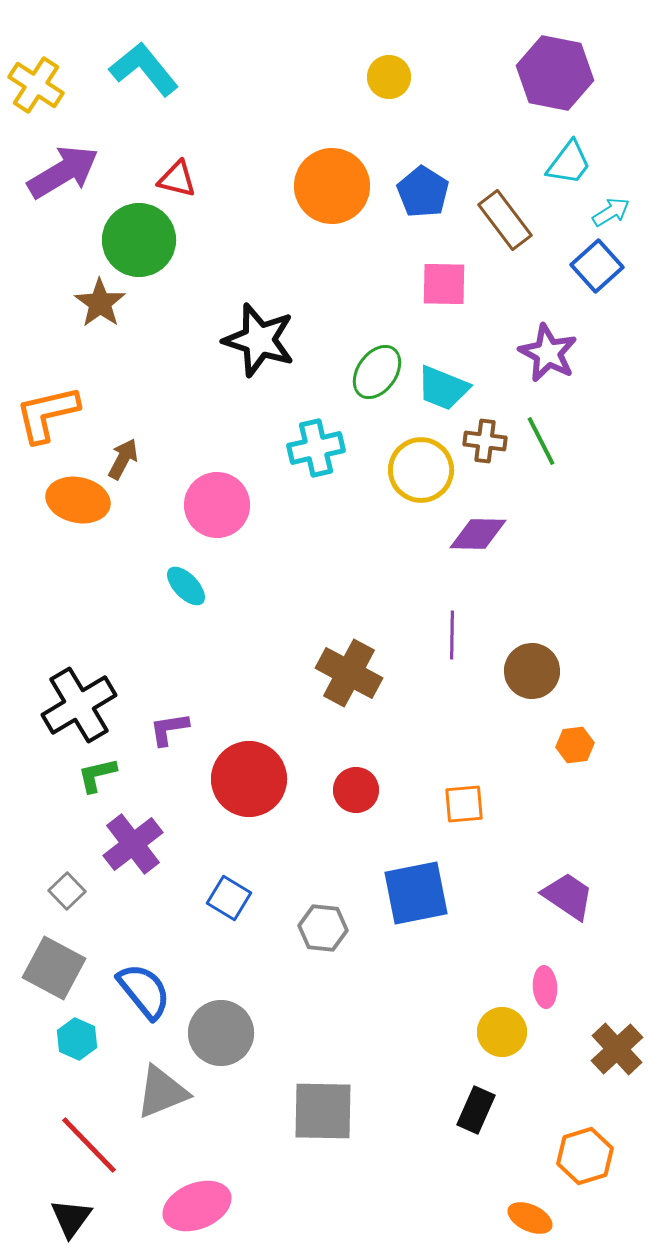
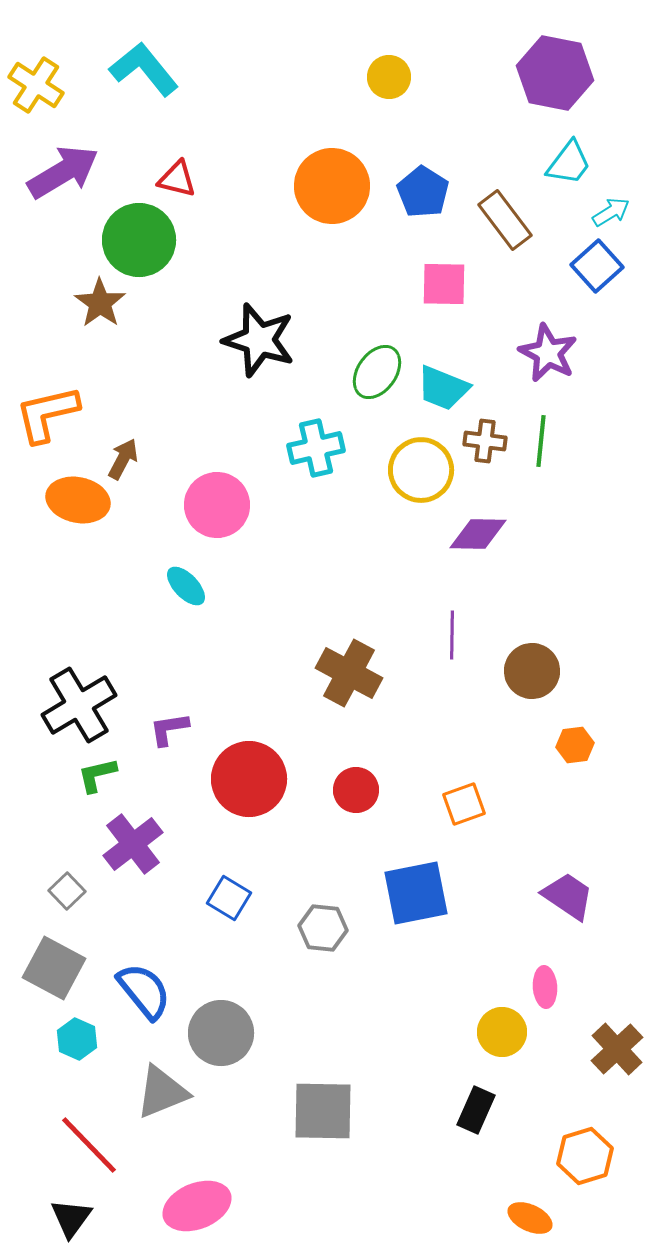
green line at (541, 441): rotated 33 degrees clockwise
orange square at (464, 804): rotated 15 degrees counterclockwise
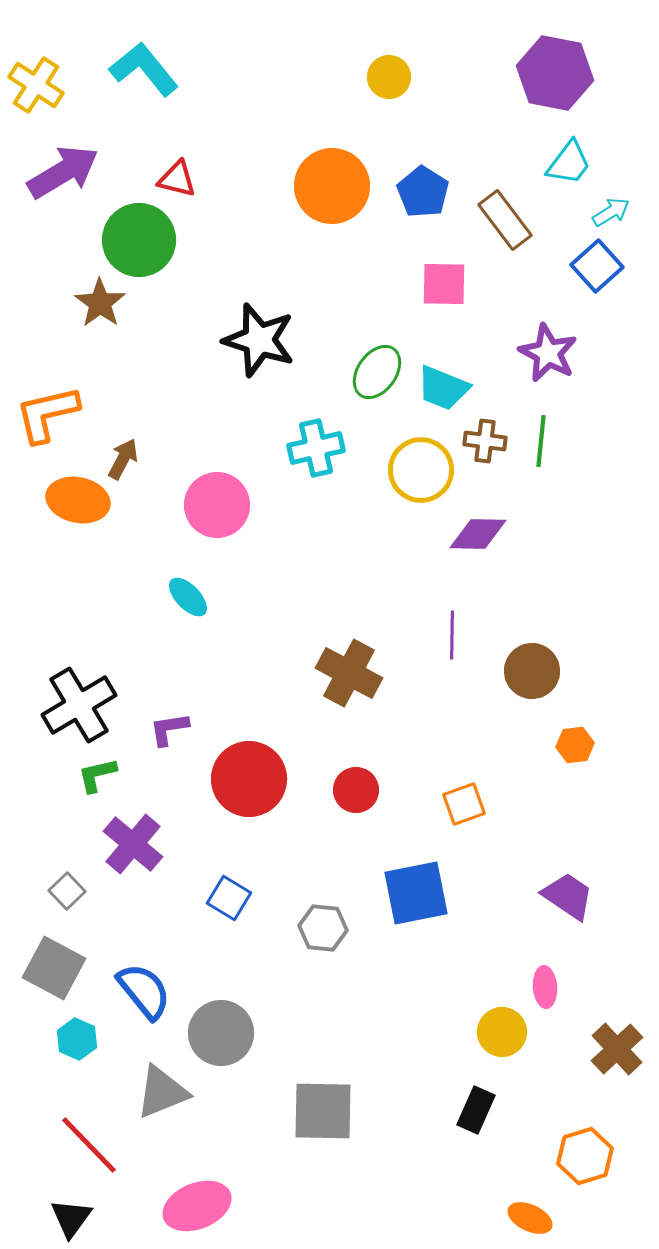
cyan ellipse at (186, 586): moved 2 px right, 11 px down
purple cross at (133, 844): rotated 12 degrees counterclockwise
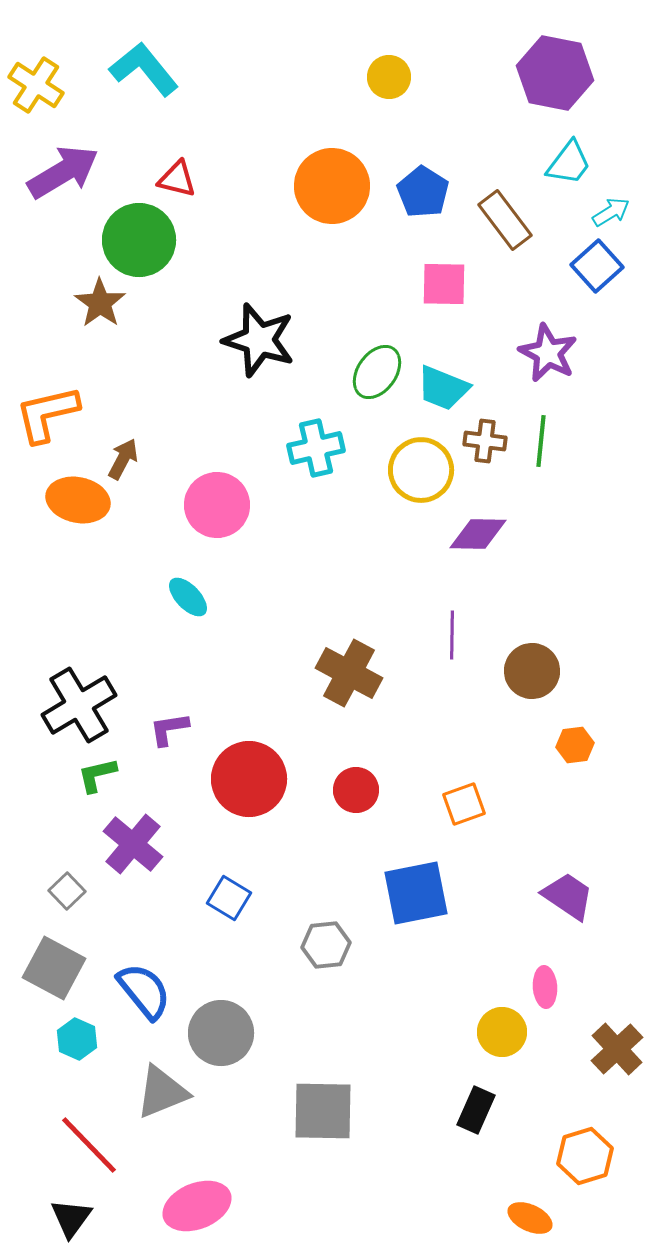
gray hexagon at (323, 928): moved 3 px right, 17 px down; rotated 12 degrees counterclockwise
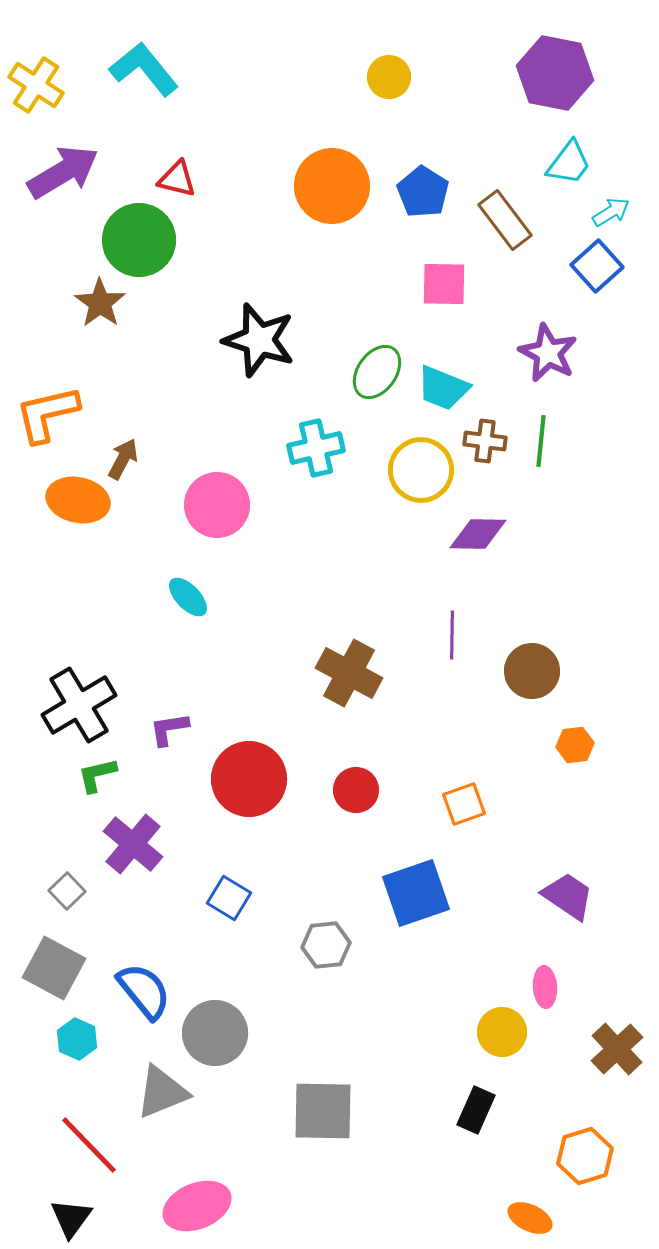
blue square at (416, 893): rotated 8 degrees counterclockwise
gray circle at (221, 1033): moved 6 px left
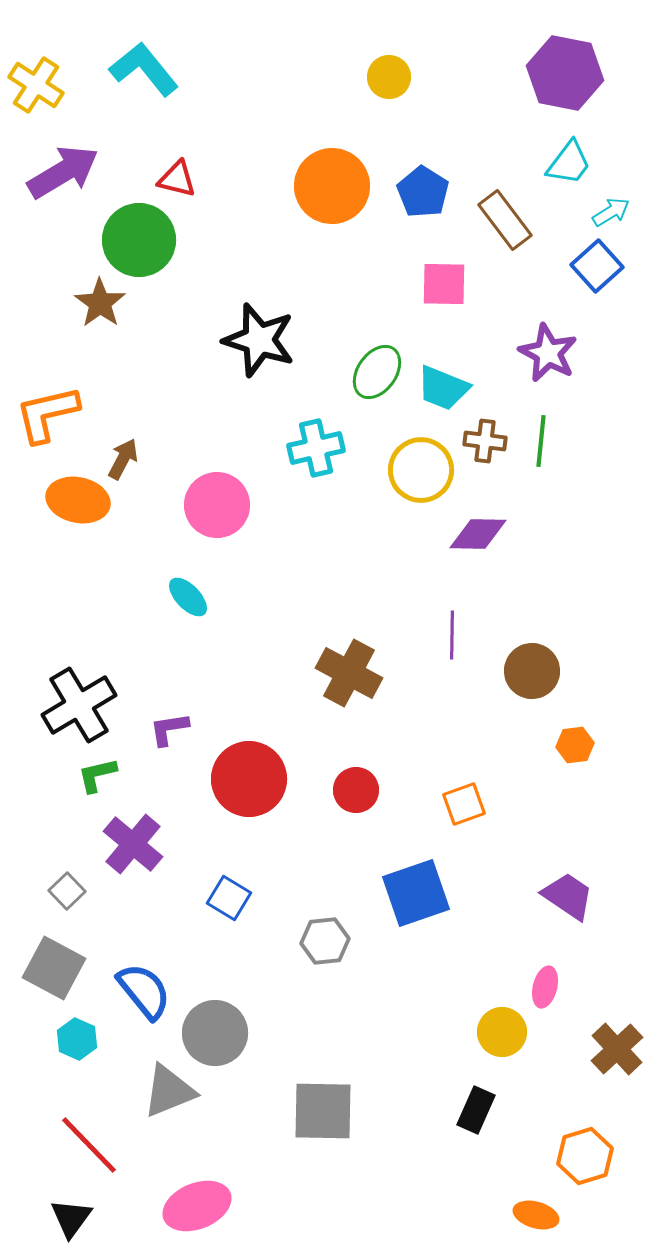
purple hexagon at (555, 73): moved 10 px right
gray hexagon at (326, 945): moved 1 px left, 4 px up
pink ellipse at (545, 987): rotated 18 degrees clockwise
gray triangle at (162, 1092): moved 7 px right, 1 px up
orange ellipse at (530, 1218): moved 6 px right, 3 px up; rotated 9 degrees counterclockwise
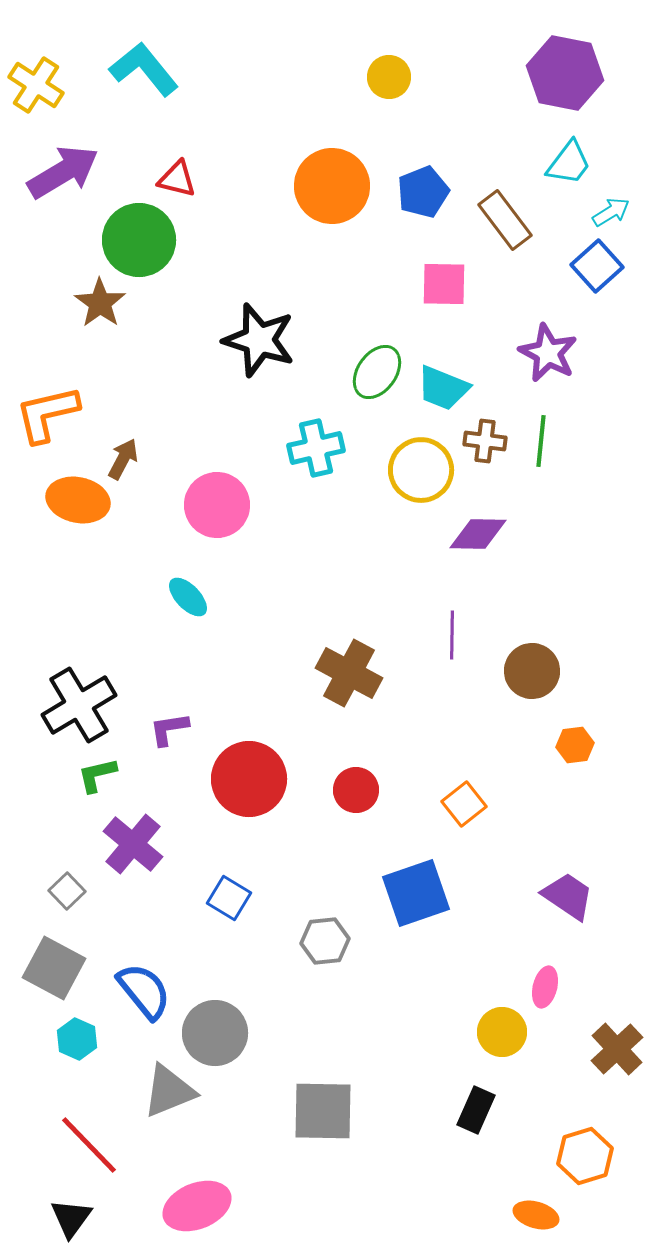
blue pentagon at (423, 192): rotated 18 degrees clockwise
orange square at (464, 804): rotated 18 degrees counterclockwise
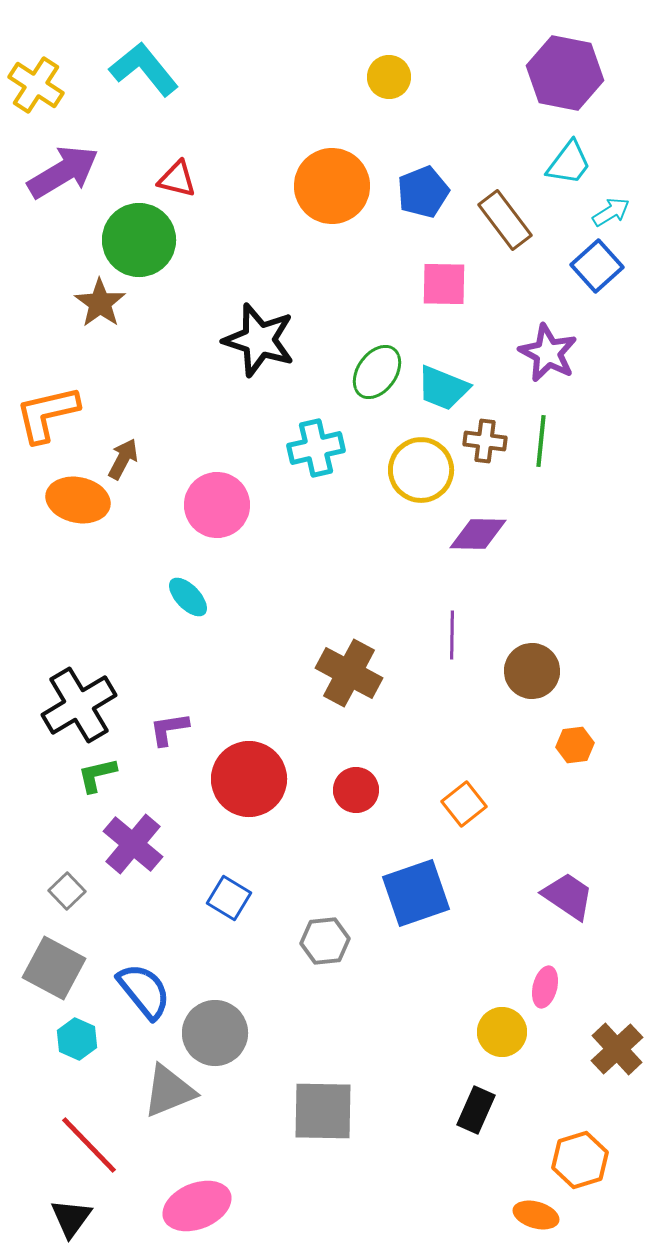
orange hexagon at (585, 1156): moved 5 px left, 4 px down
